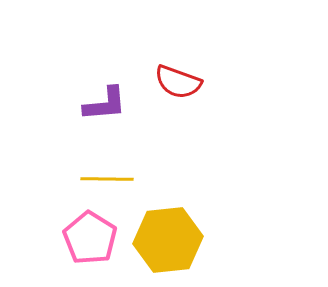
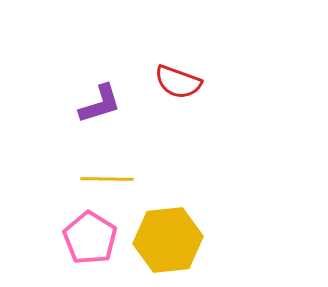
purple L-shape: moved 5 px left; rotated 12 degrees counterclockwise
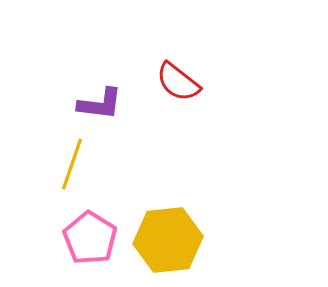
red semicircle: rotated 18 degrees clockwise
purple L-shape: rotated 24 degrees clockwise
yellow line: moved 35 px left, 15 px up; rotated 72 degrees counterclockwise
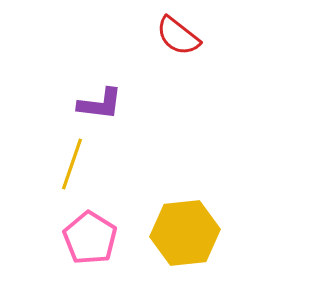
red semicircle: moved 46 px up
yellow hexagon: moved 17 px right, 7 px up
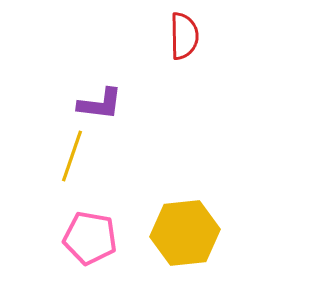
red semicircle: moved 6 px right; rotated 129 degrees counterclockwise
yellow line: moved 8 px up
pink pentagon: rotated 22 degrees counterclockwise
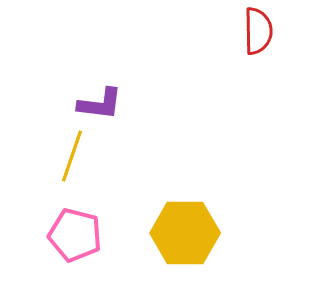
red semicircle: moved 74 px right, 5 px up
yellow hexagon: rotated 6 degrees clockwise
pink pentagon: moved 15 px left, 3 px up; rotated 4 degrees clockwise
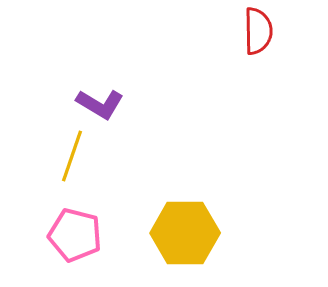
purple L-shape: rotated 24 degrees clockwise
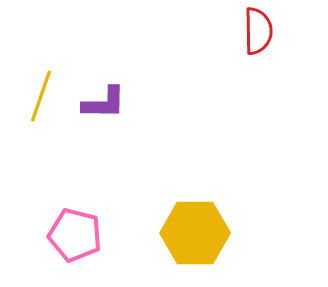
purple L-shape: moved 4 px right, 1 px up; rotated 30 degrees counterclockwise
yellow line: moved 31 px left, 60 px up
yellow hexagon: moved 10 px right
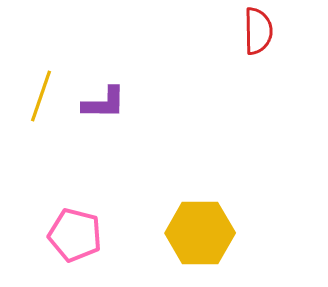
yellow hexagon: moved 5 px right
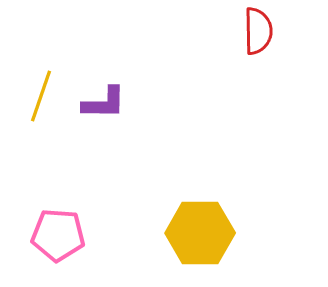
pink pentagon: moved 17 px left; rotated 10 degrees counterclockwise
